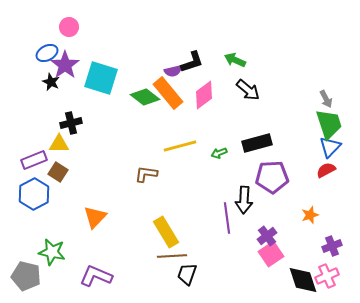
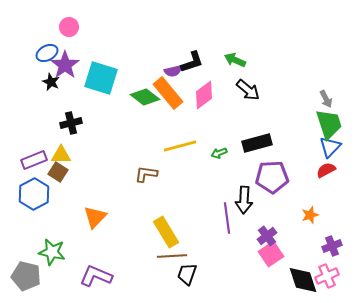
yellow triangle at (59, 144): moved 2 px right, 11 px down
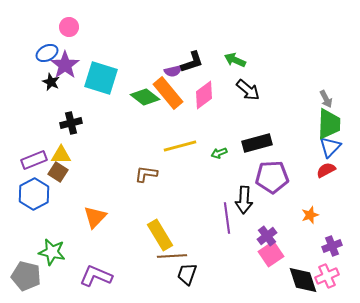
green trapezoid at (329, 124): rotated 20 degrees clockwise
yellow rectangle at (166, 232): moved 6 px left, 3 px down
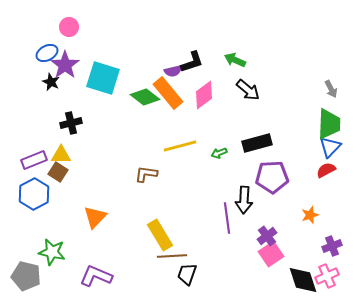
cyan square at (101, 78): moved 2 px right
gray arrow at (326, 99): moved 5 px right, 10 px up
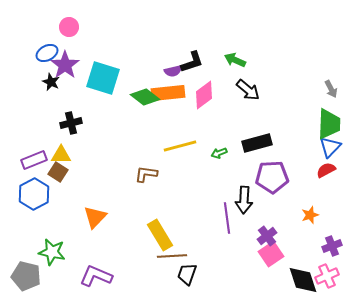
orange rectangle at (168, 93): rotated 56 degrees counterclockwise
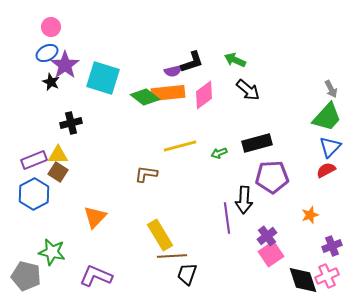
pink circle at (69, 27): moved 18 px left
green trapezoid at (329, 124): moved 2 px left, 7 px up; rotated 40 degrees clockwise
yellow triangle at (61, 155): moved 3 px left
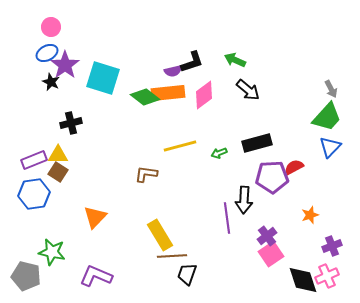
red semicircle at (326, 170): moved 32 px left, 3 px up
blue hexagon at (34, 194): rotated 20 degrees clockwise
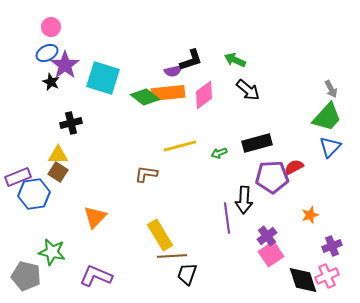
black L-shape at (192, 62): moved 1 px left, 2 px up
purple rectangle at (34, 160): moved 16 px left, 17 px down
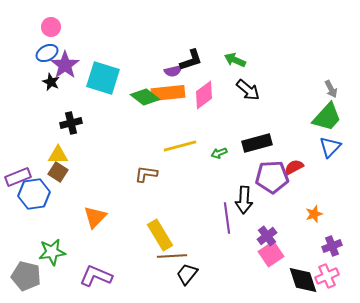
orange star at (310, 215): moved 4 px right, 1 px up
green star at (52, 252): rotated 20 degrees counterclockwise
black trapezoid at (187, 274): rotated 20 degrees clockwise
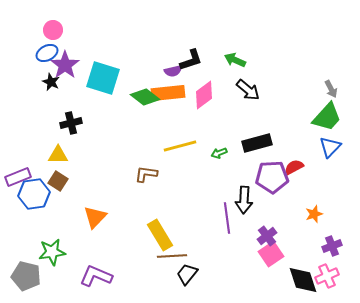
pink circle at (51, 27): moved 2 px right, 3 px down
brown square at (58, 172): moved 9 px down
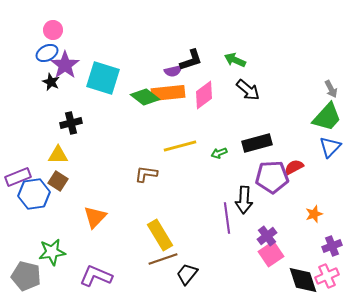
brown line at (172, 256): moved 9 px left, 3 px down; rotated 16 degrees counterclockwise
